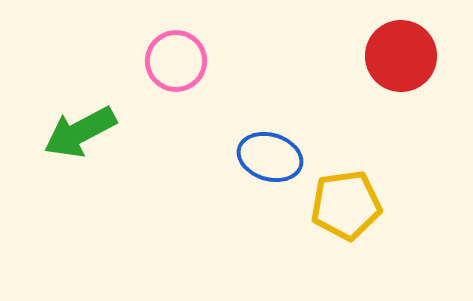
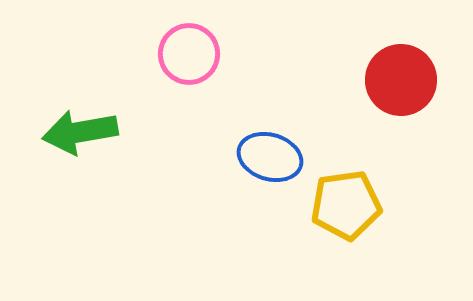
red circle: moved 24 px down
pink circle: moved 13 px right, 7 px up
green arrow: rotated 18 degrees clockwise
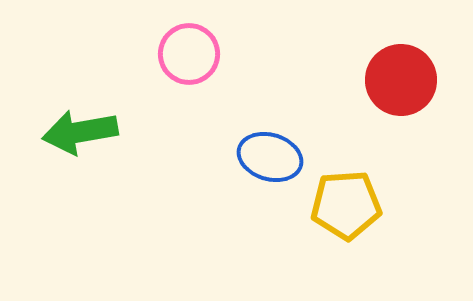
yellow pentagon: rotated 4 degrees clockwise
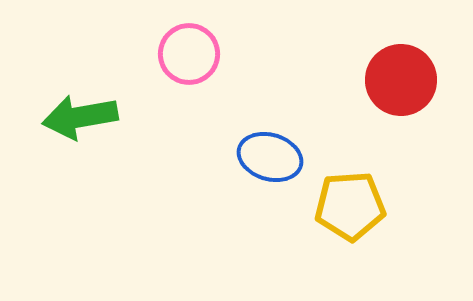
green arrow: moved 15 px up
yellow pentagon: moved 4 px right, 1 px down
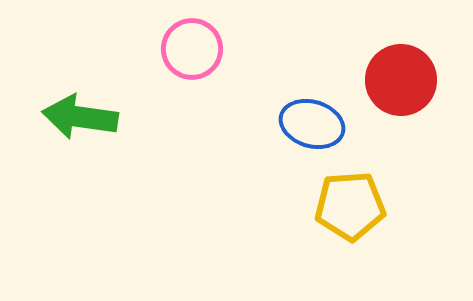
pink circle: moved 3 px right, 5 px up
green arrow: rotated 18 degrees clockwise
blue ellipse: moved 42 px right, 33 px up
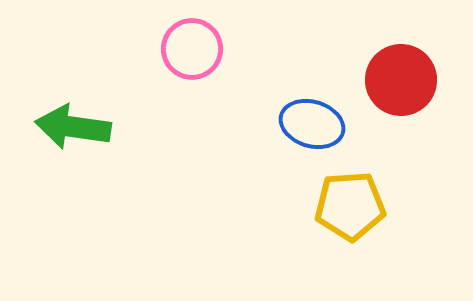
green arrow: moved 7 px left, 10 px down
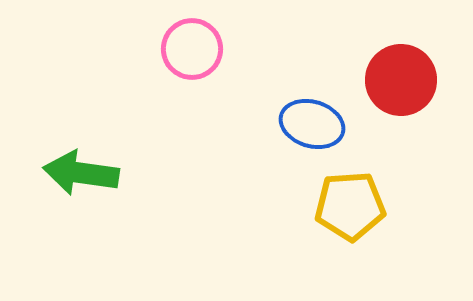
green arrow: moved 8 px right, 46 px down
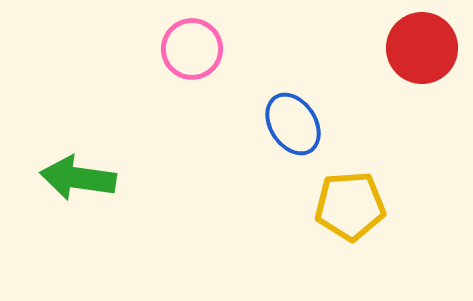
red circle: moved 21 px right, 32 px up
blue ellipse: moved 19 px left; rotated 40 degrees clockwise
green arrow: moved 3 px left, 5 px down
